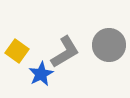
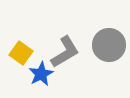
yellow square: moved 4 px right, 2 px down
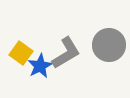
gray L-shape: moved 1 px right, 1 px down
blue star: moved 1 px left, 8 px up
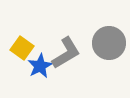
gray circle: moved 2 px up
yellow square: moved 1 px right, 5 px up
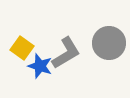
blue star: rotated 25 degrees counterclockwise
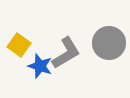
yellow square: moved 3 px left, 3 px up
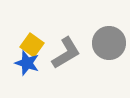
yellow square: moved 13 px right
blue star: moved 13 px left, 3 px up
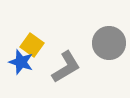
gray L-shape: moved 14 px down
blue star: moved 6 px left, 1 px up
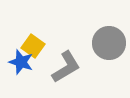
yellow square: moved 1 px right, 1 px down
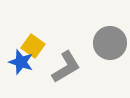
gray circle: moved 1 px right
